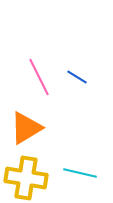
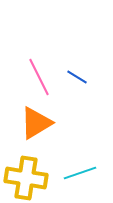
orange triangle: moved 10 px right, 5 px up
cyan line: rotated 32 degrees counterclockwise
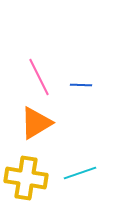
blue line: moved 4 px right, 8 px down; rotated 30 degrees counterclockwise
